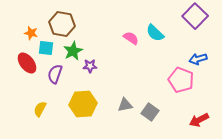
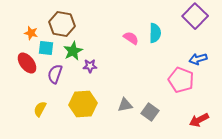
cyan semicircle: rotated 132 degrees counterclockwise
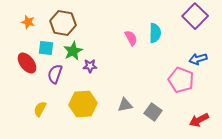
brown hexagon: moved 1 px right, 1 px up
orange star: moved 3 px left, 11 px up
pink semicircle: rotated 28 degrees clockwise
gray square: moved 3 px right
